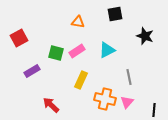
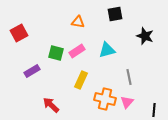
red square: moved 5 px up
cyan triangle: rotated 12 degrees clockwise
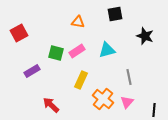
orange cross: moved 2 px left; rotated 25 degrees clockwise
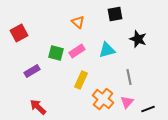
orange triangle: rotated 32 degrees clockwise
black star: moved 7 px left, 3 px down
red arrow: moved 13 px left, 2 px down
black line: moved 6 px left, 1 px up; rotated 64 degrees clockwise
